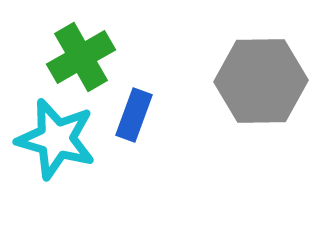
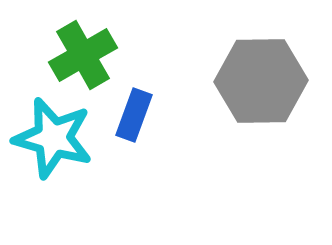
green cross: moved 2 px right, 2 px up
cyan star: moved 3 px left, 1 px up
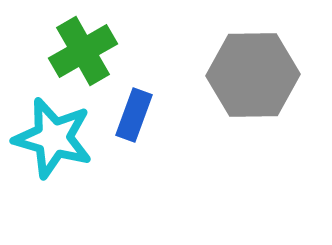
green cross: moved 4 px up
gray hexagon: moved 8 px left, 6 px up
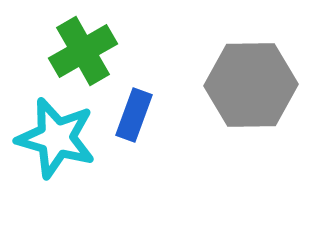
gray hexagon: moved 2 px left, 10 px down
cyan star: moved 3 px right
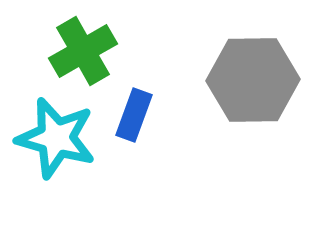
gray hexagon: moved 2 px right, 5 px up
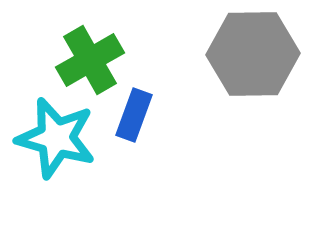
green cross: moved 7 px right, 9 px down
gray hexagon: moved 26 px up
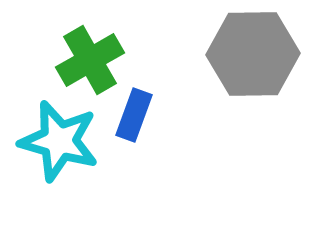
cyan star: moved 3 px right, 3 px down
